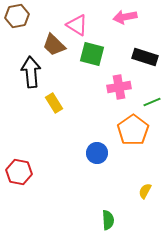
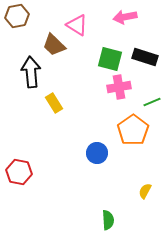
green square: moved 18 px right, 5 px down
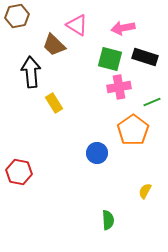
pink arrow: moved 2 px left, 11 px down
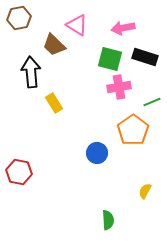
brown hexagon: moved 2 px right, 2 px down
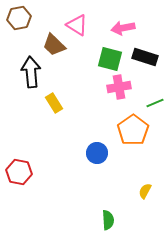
green line: moved 3 px right, 1 px down
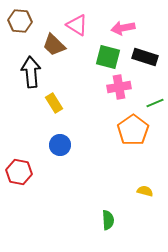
brown hexagon: moved 1 px right, 3 px down; rotated 15 degrees clockwise
green square: moved 2 px left, 2 px up
blue circle: moved 37 px left, 8 px up
yellow semicircle: rotated 77 degrees clockwise
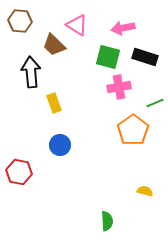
yellow rectangle: rotated 12 degrees clockwise
green semicircle: moved 1 px left, 1 px down
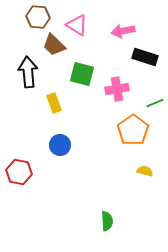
brown hexagon: moved 18 px right, 4 px up
pink arrow: moved 3 px down
green square: moved 26 px left, 17 px down
black arrow: moved 3 px left
pink cross: moved 2 px left, 2 px down
yellow semicircle: moved 20 px up
